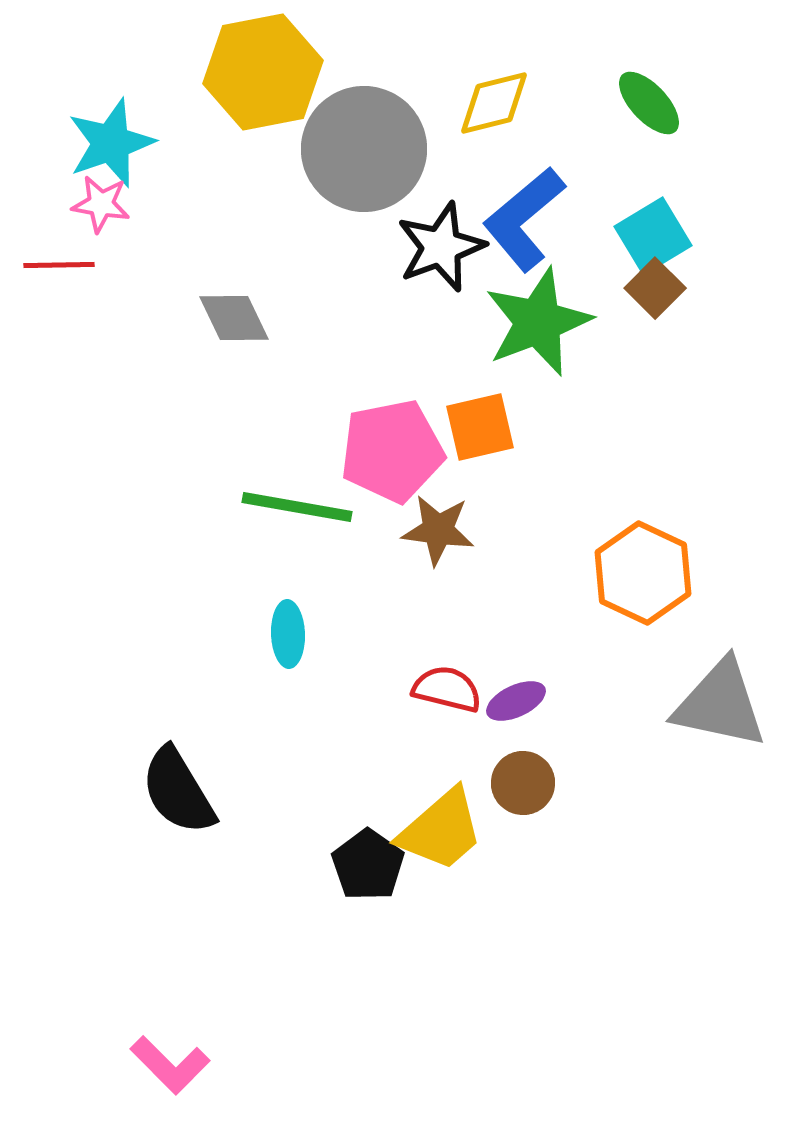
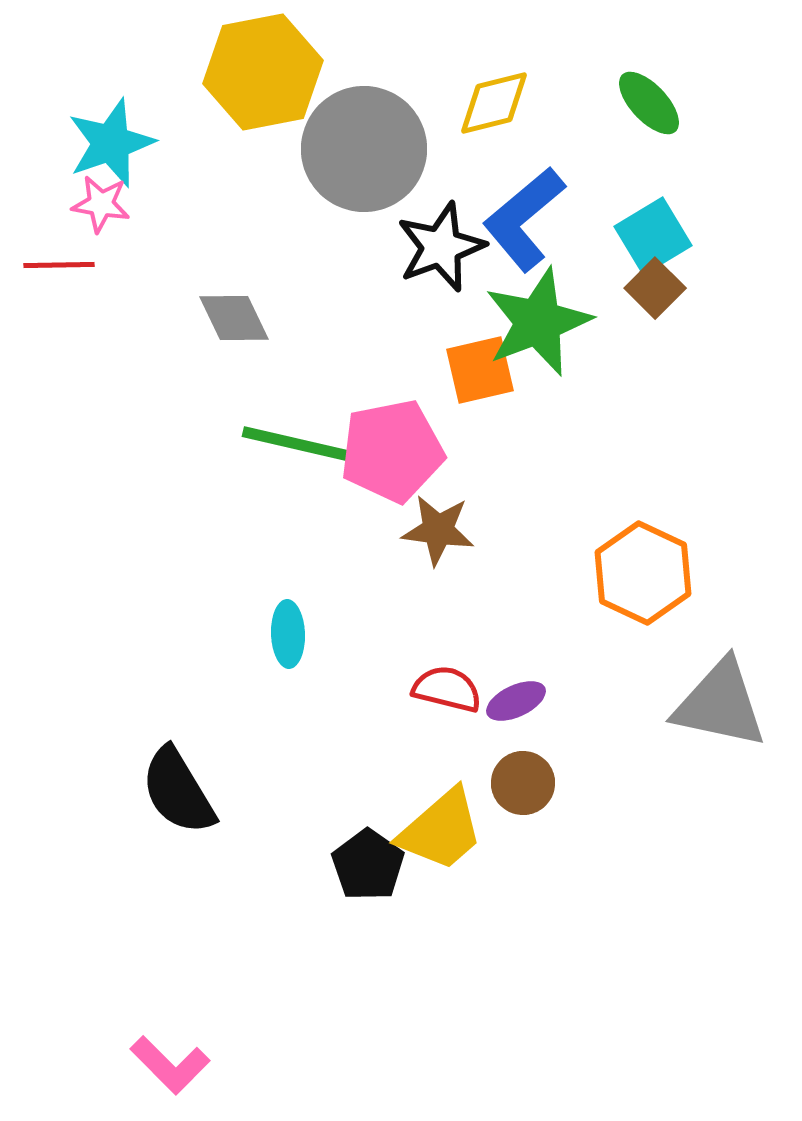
orange square: moved 57 px up
green line: moved 63 px up; rotated 3 degrees clockwise
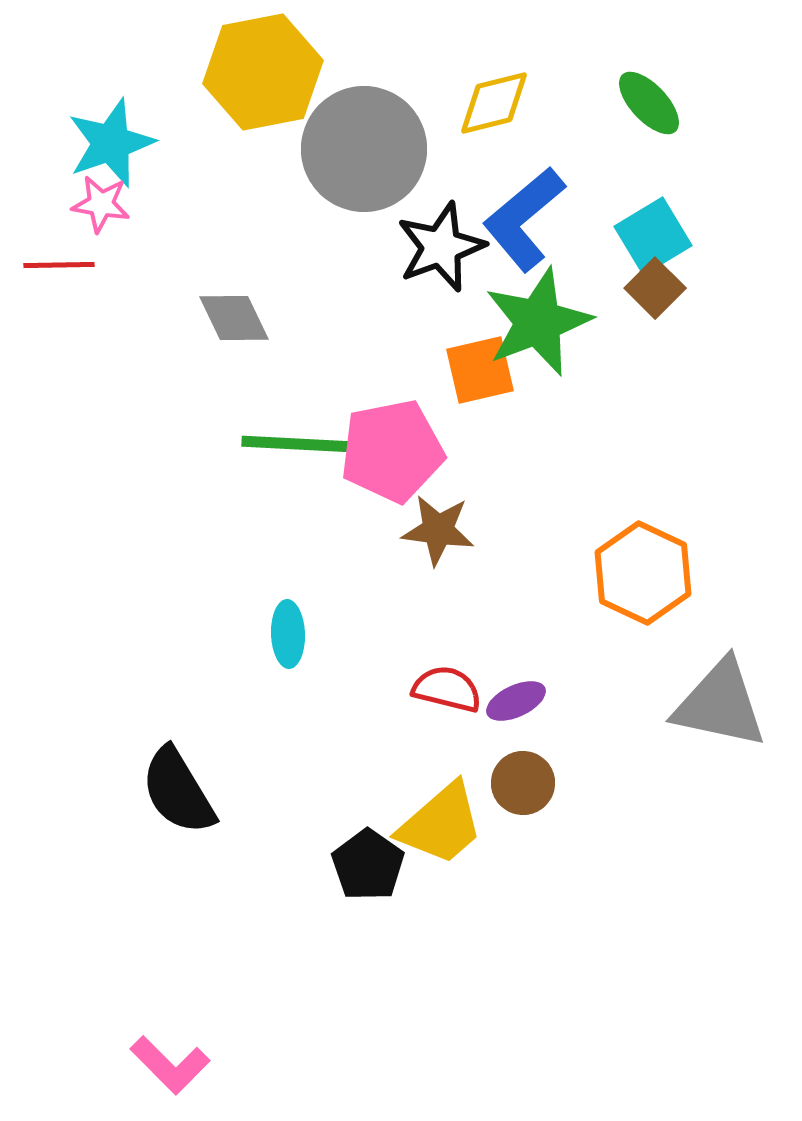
green line: rotated 10 degrees counterclockwise
yellow trapezoid: moved 6 px up
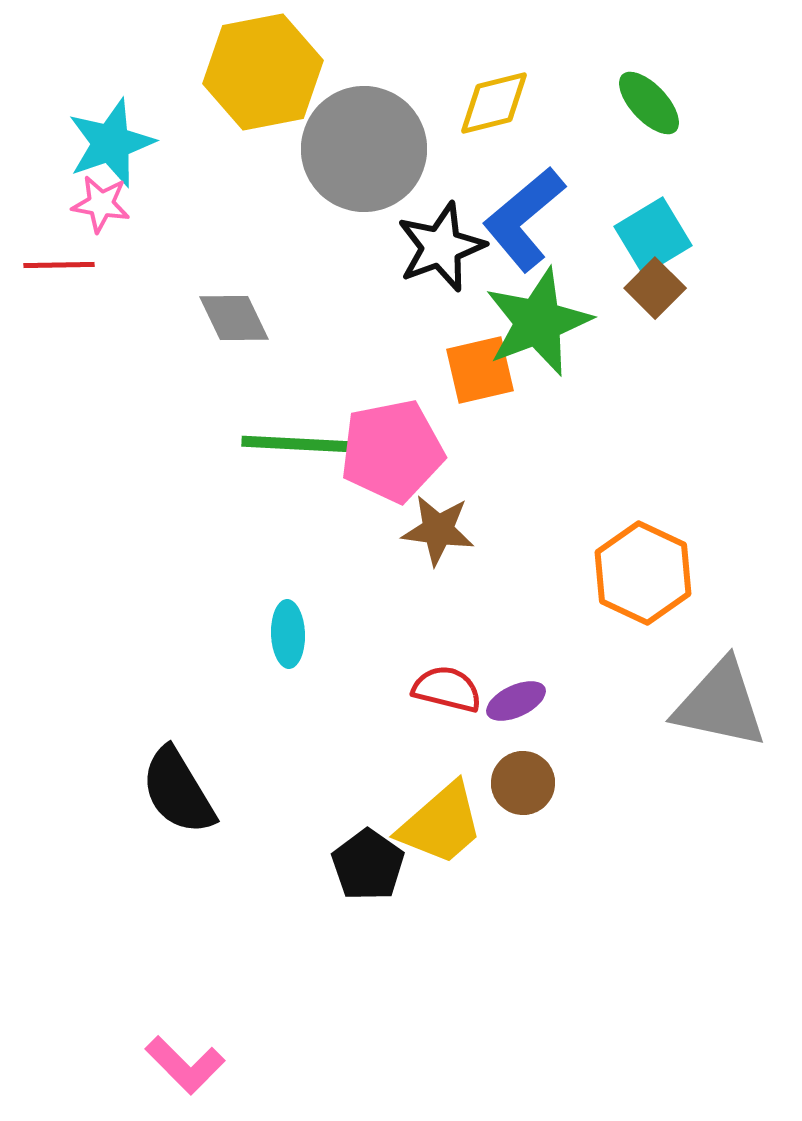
pink L-shape: moved 15 px right
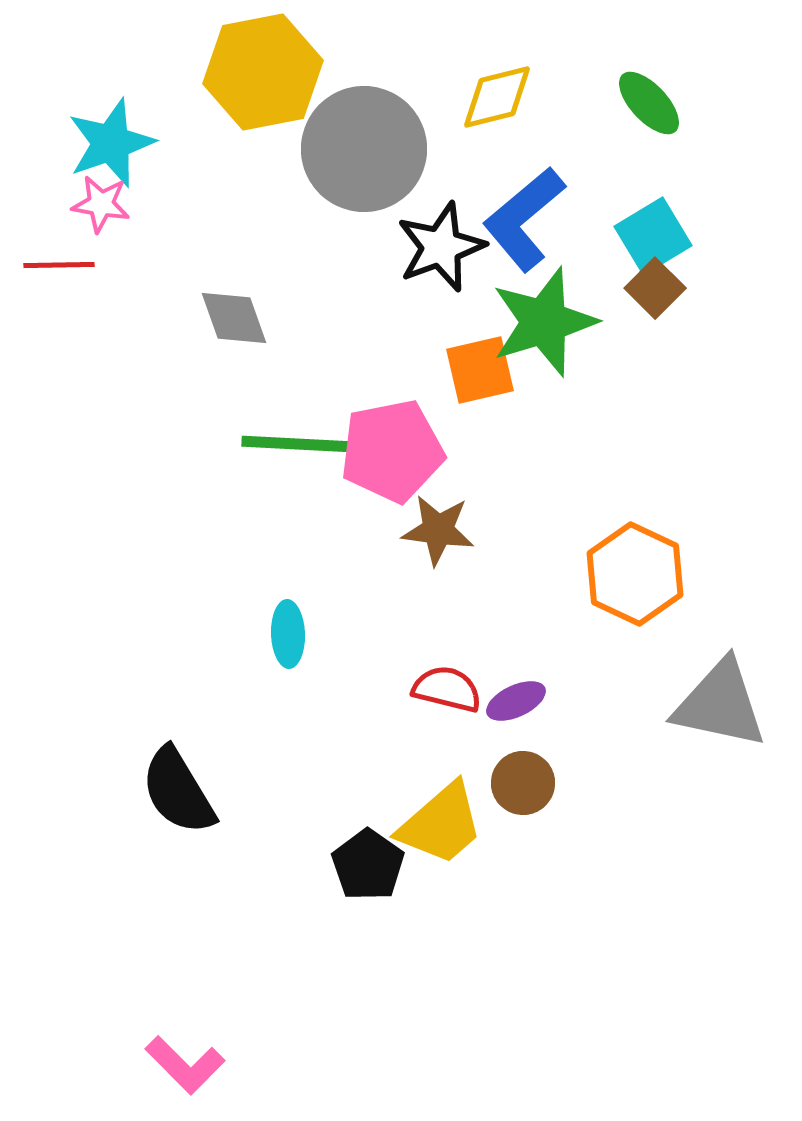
yellow diamond: moved 3 px right, 6 px up
gray diamond: rotated 6 degrees clockwise
green star: moved 6 px right; rotated 4 degrees clockwise
orange hexagon: moved 8 px left, 1 px down
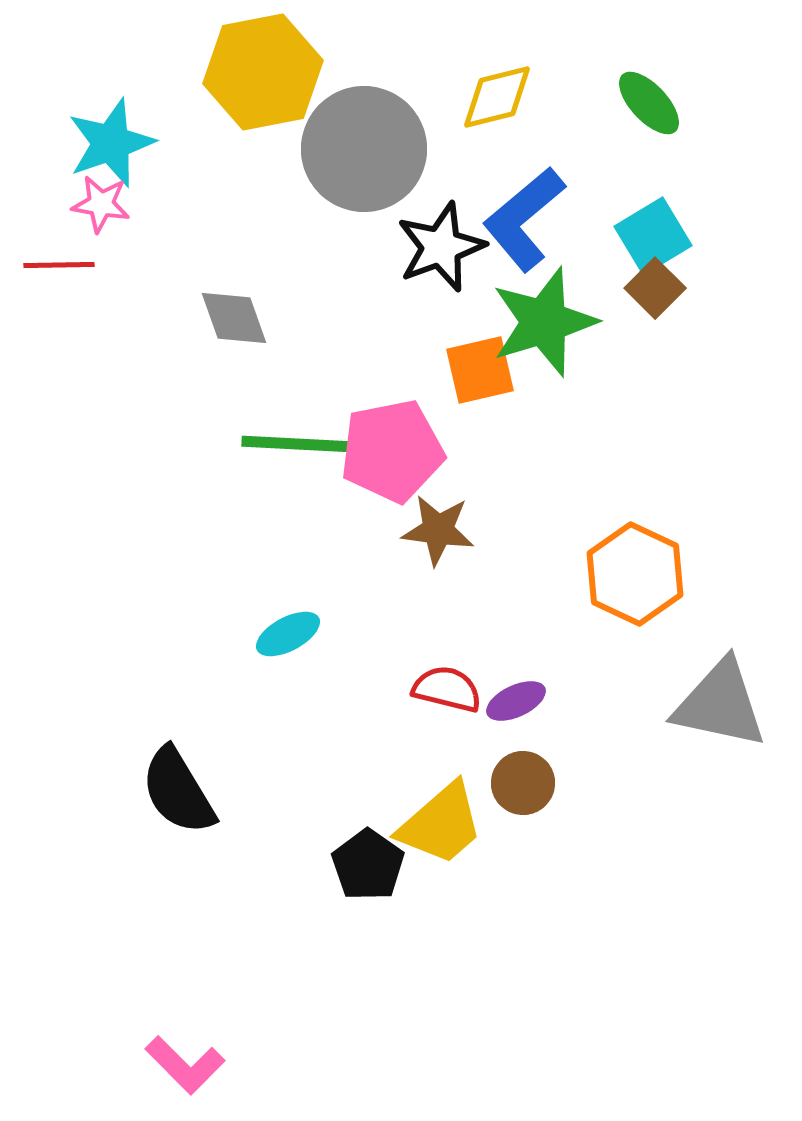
cyan ellipse: rotated 64 degrees clockwise
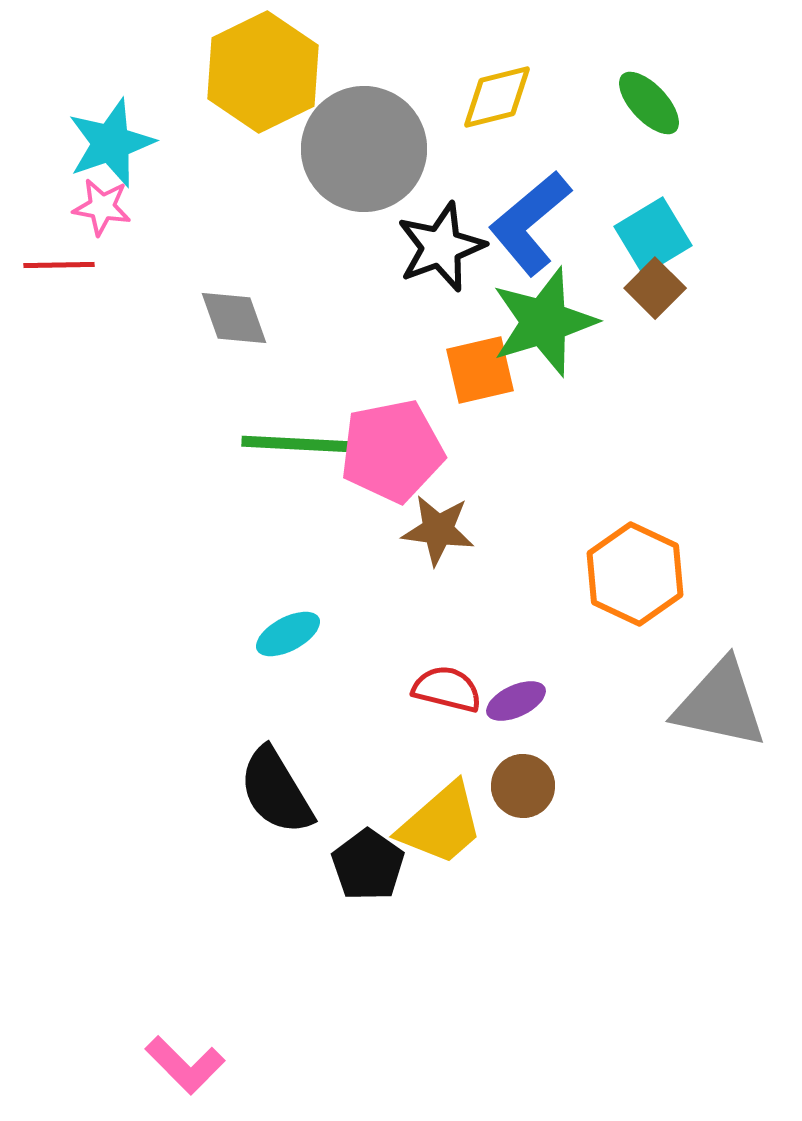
yellow hexagon: rotated 15 degrees counterclockwise
pink star: moved 1 px right, 3 px down
blue L-shape: moved 6 px right, 4 px down
brown circle: moved 3 px down
black semicircle: moved 98 px right
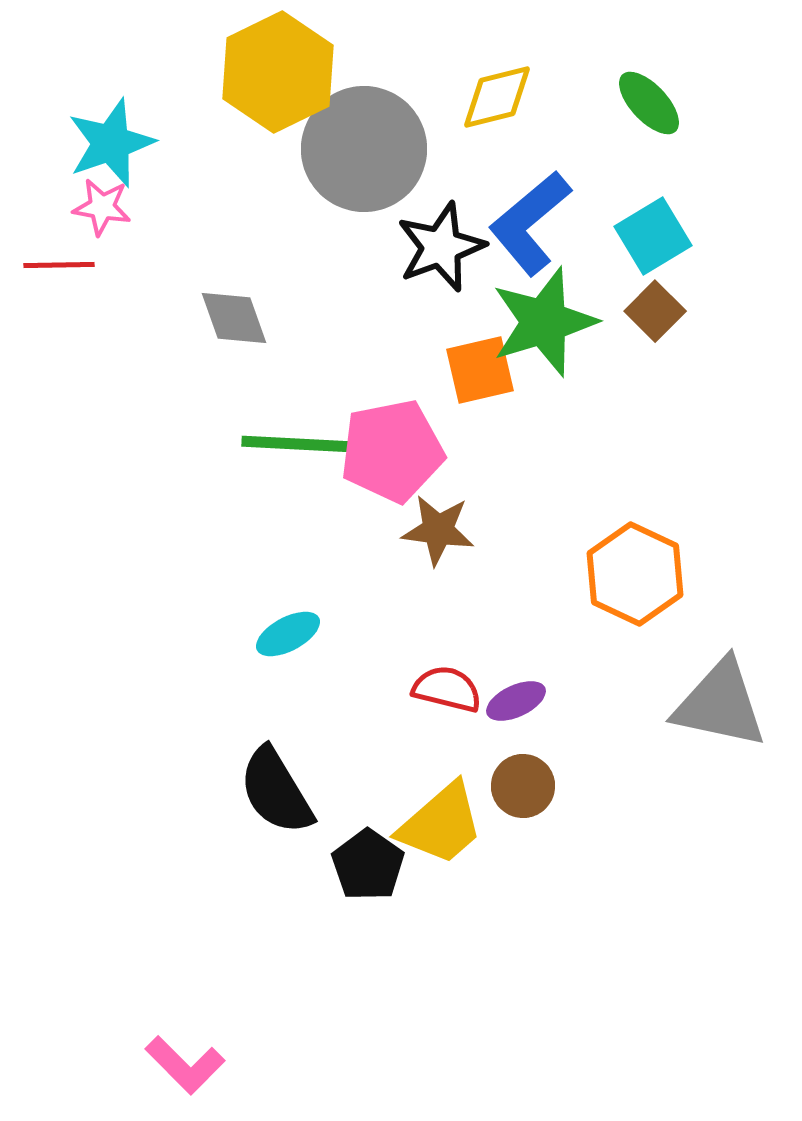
yellow hexagon: moved 15 px right
brown square: moved 23 px down
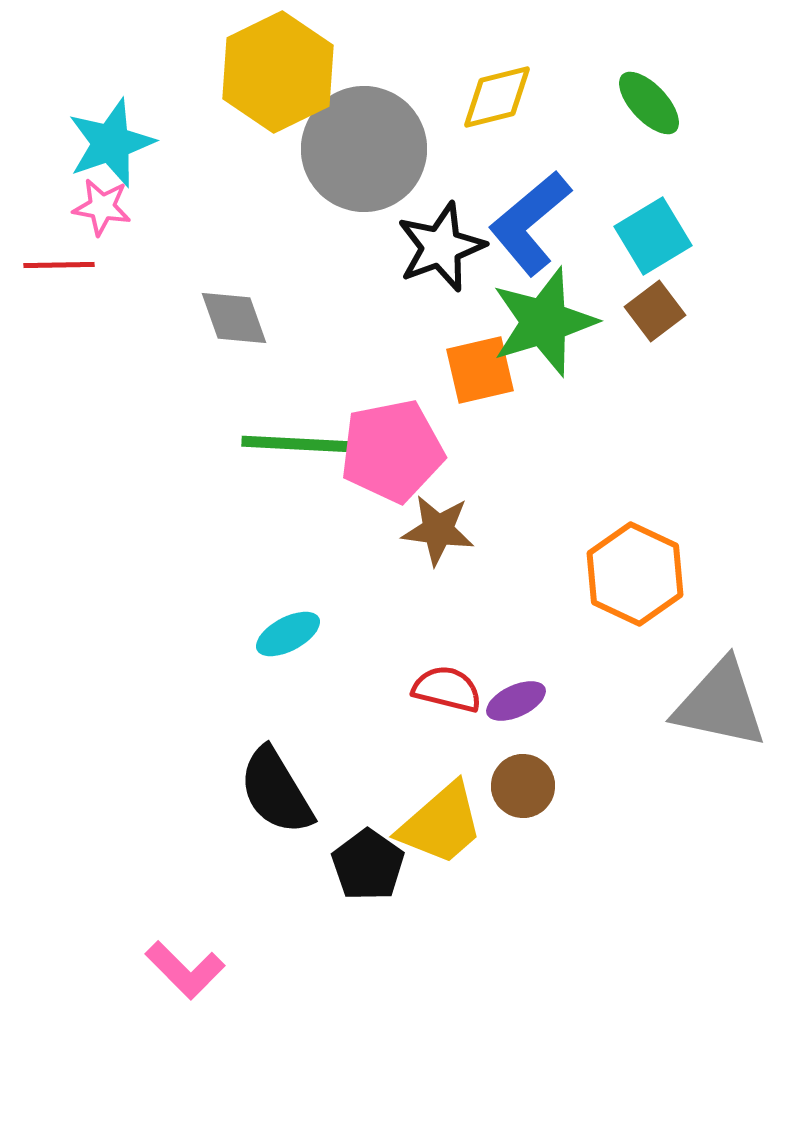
brown square: rotated 8 degrees clockwise
pink L-shape: moved 95 px up
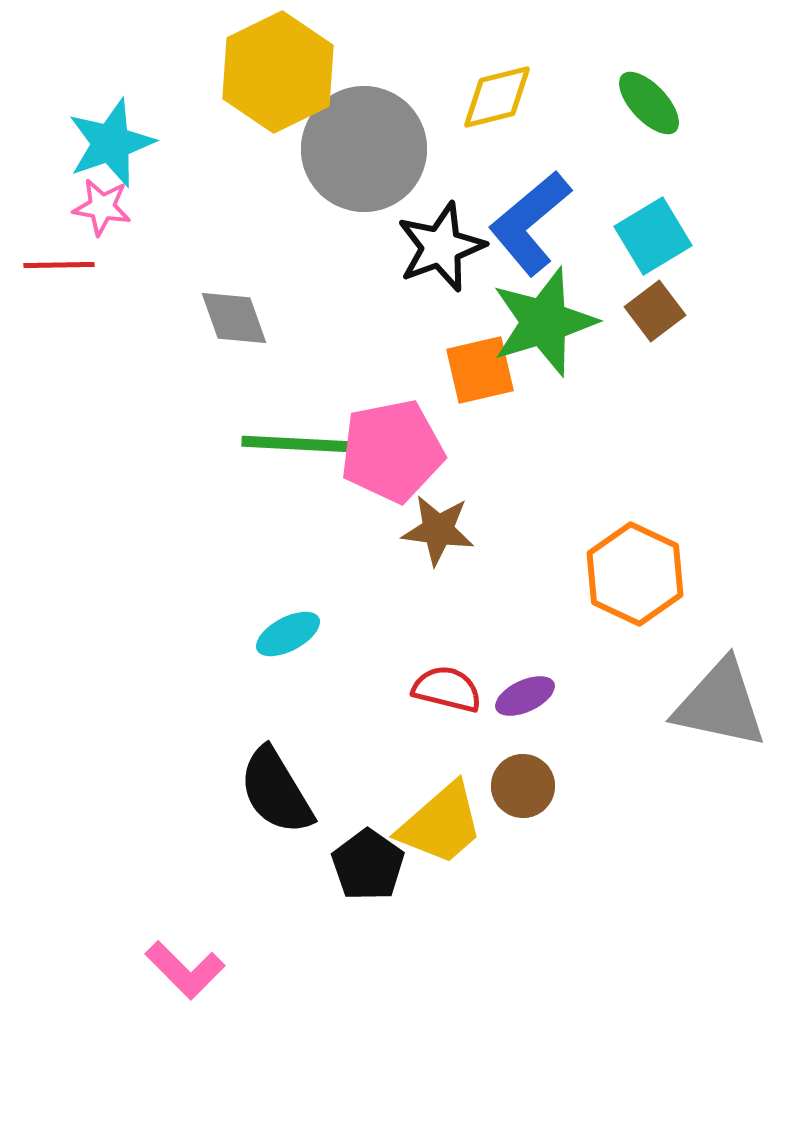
purple ellipse: moved 9 px right, 5 px up
